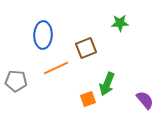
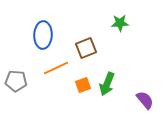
orange square: moved 5 px left, 14 px up
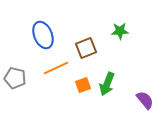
green star: moved 8 px down
blue ellipse: rotated 24 degrees counterclockwise
gray pentagon: moved 1 px left, 3 px up; rotated 10 degrees clockwise
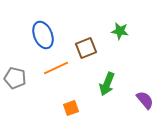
green star: rotated 12 degrees clockwise
orange square: moved 12 px left, 23 px down
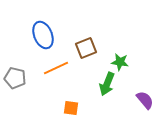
green star: moved 31 px down
orange square: rotated 28 degrees clockwise
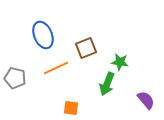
purple semicircle: moved 1 px right
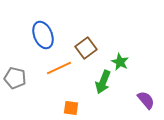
brown square: rotated 15 degrees counterclockwise
green star: rotated 18 degrees clockwise
orange line: moved 3 px right
green arrow: moved 4 px left, 2 px up
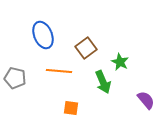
orange line: moved 3 px down; rotated 30 degrees clockwise
green arrow: rotated 45 degrees counterclockwise
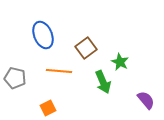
orange square: moved 23 px left; rotated 35 degrees counterclockwise
